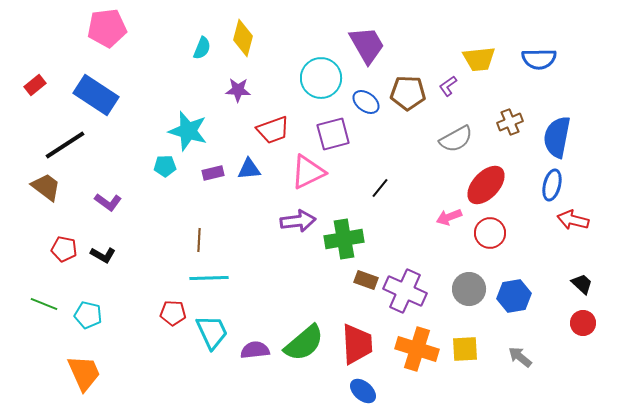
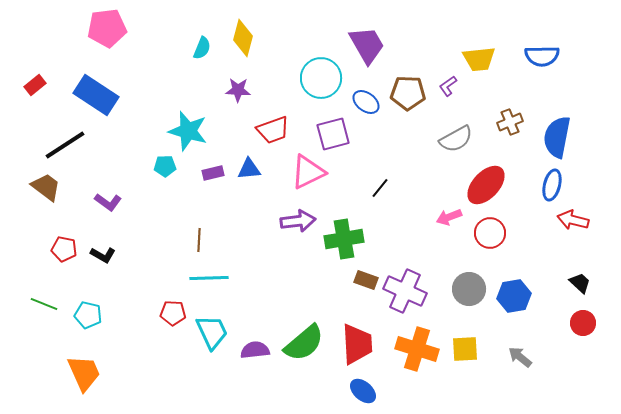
blue semicircle at (539, 59): moved 3 px right, 3 px up
black trapezoid at (582, 284): moved 2 px left, 1 px up
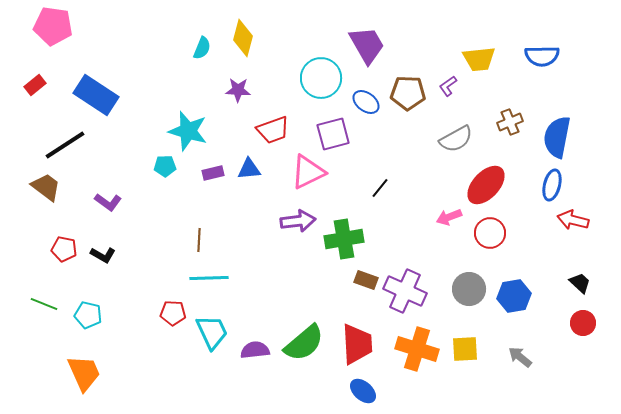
pink pentagon at (107, 28): moved 54 px left, 2 px up; rotated 15 degrees clockwise
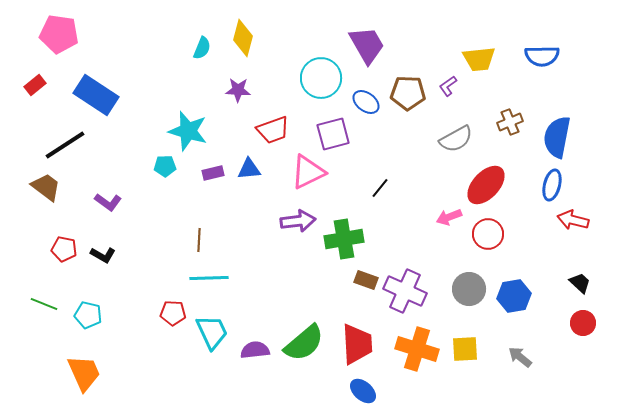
pink pentagon at (53, 26): moved 6 px right, 8 px down
red circle at (490, 233): moved 2 px left, 1 px down
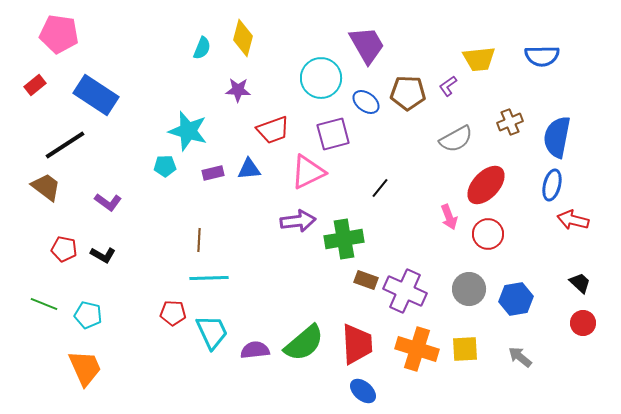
pink arrow at (449, 217): rotated 90 degrees counterclockwise
blue hexagon at (514, 296): moved 2 px right, 3 px down
orange trapezoid at (84, 373): moved 1 px right, 5 px up
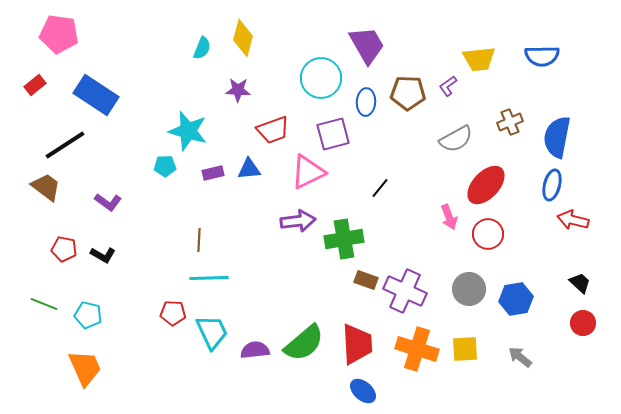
blue ellipse at (366, 102): rotated 56 degrees clockwise
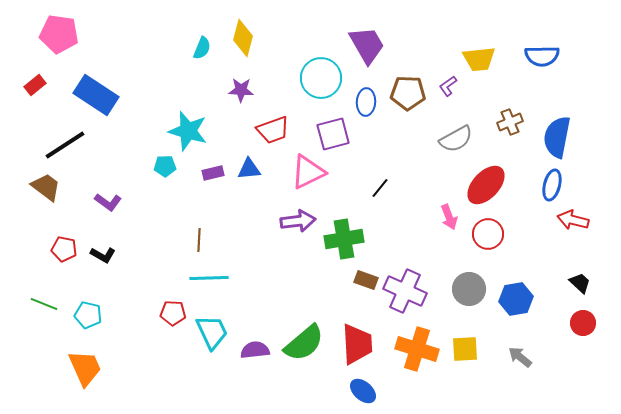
purple star at (238, 90): moved 3 px right
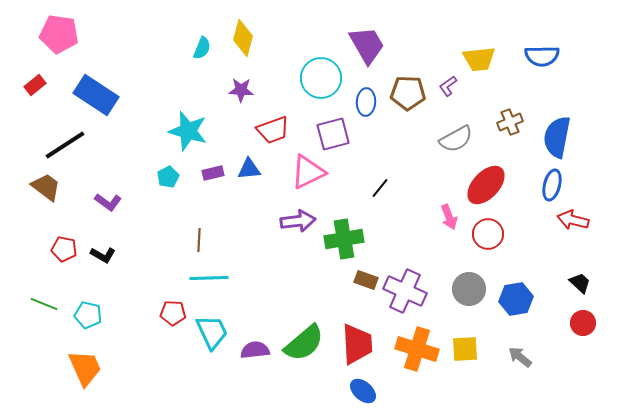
cyan pentagon at (165, 166): moved 3 px right, 11 px down; rotated 25 degrees counterclockwise
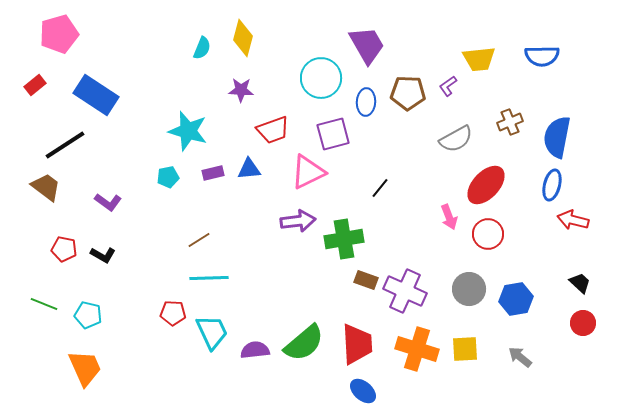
pink pentagon at (59, 34): rotated 24 degrees counterclockwise
cyan pentagon at (168, 177): rotated 15 degrees clockwise
brown line at (199, 240): rotated 55 degrees clockwise
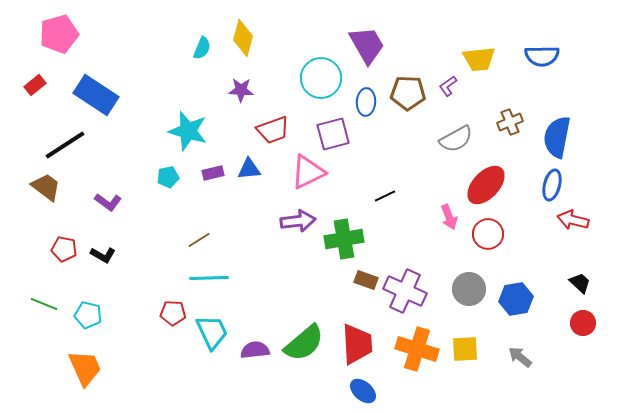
black line at (380, 188): moved 5 px right, 8 px down; rotated 25 degrees clockwise
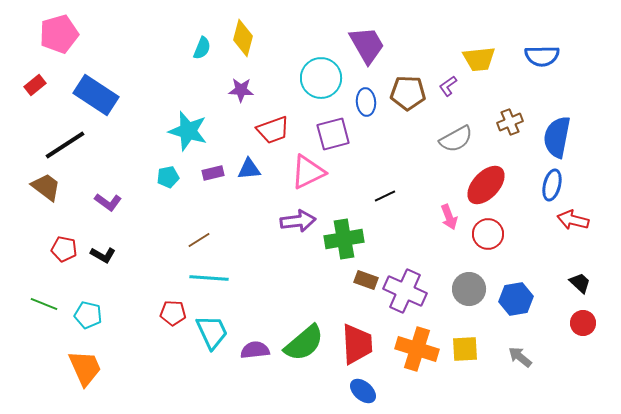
blue ellipse at (366, 102): rotated 8 degrees counterclockwise
cyan line at (209, 278): rotated 6 degrees clockwise
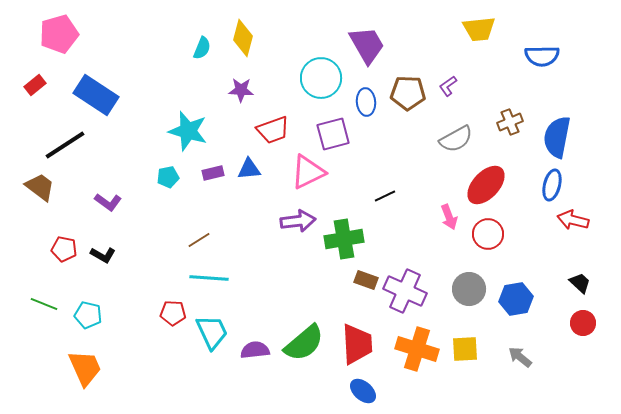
yellow trapezoid at (479, 59): moved 30 px up
brown trapezoid at (46, 187): moved 6 px left
